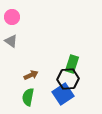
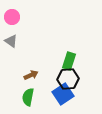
green rectangle: moved 3 px left, 3 px up
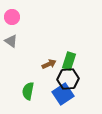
brown arrow: moved 18 px right, 11 px up
green semicircle: moved 6 px up
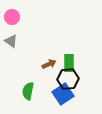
green rectangle: moved 2 px down; rotated 18 degrees counterclockwise
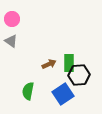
pink circle: moved 2 px down
black hexagon: moved 11 px right, 4 px up
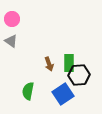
brown arrow: rotated 96 degrees clockwise
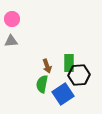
gray triangle: rotated 40 degrees counterclockwise
brown arrow: moved 2 px left, 2 px down
green semicircle: moved 14 px right, 7 px up
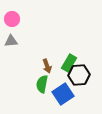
green rectangle: rotated 30 degrees clockwise
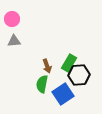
gray triangle: moved 3 px right
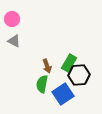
gray triangle: rotated 32 degrees clockwise
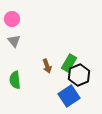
gray triangle: rotated 24 degrees clockwise
black hexagon: rotated 20 degrees counterclockwise
green semicircle: moved 27 px left, 4 px up; rotated 18 degrees counterclockwise
blue square: moved 6 px right, 2 px down
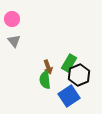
brown arrow: moved 1 px right, 1 px down
green semicircle: moved 30 px right
